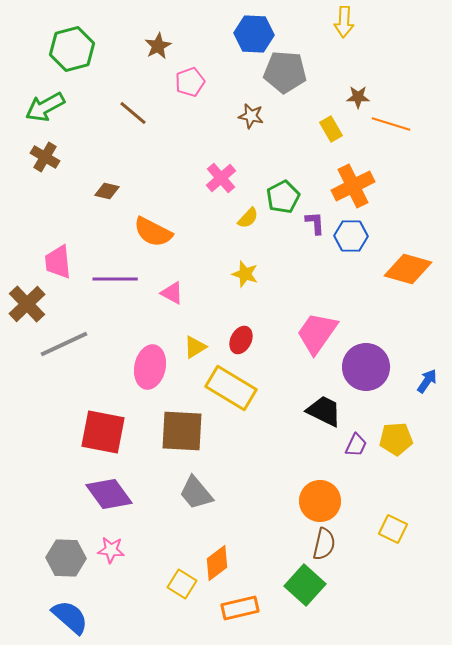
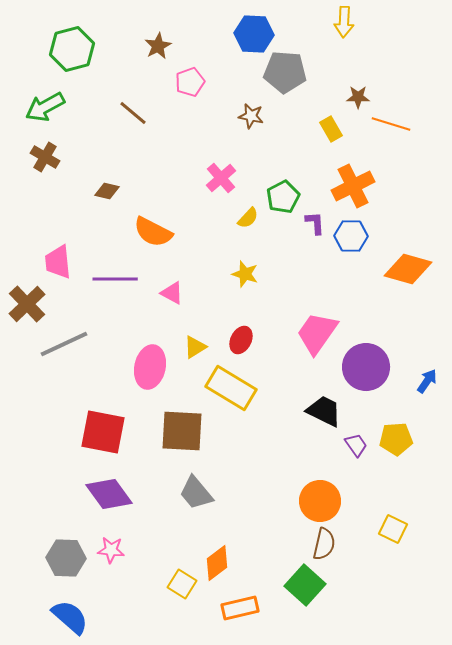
purple trapezoid at (356, 445): rotated 60 degrees counterclockwise
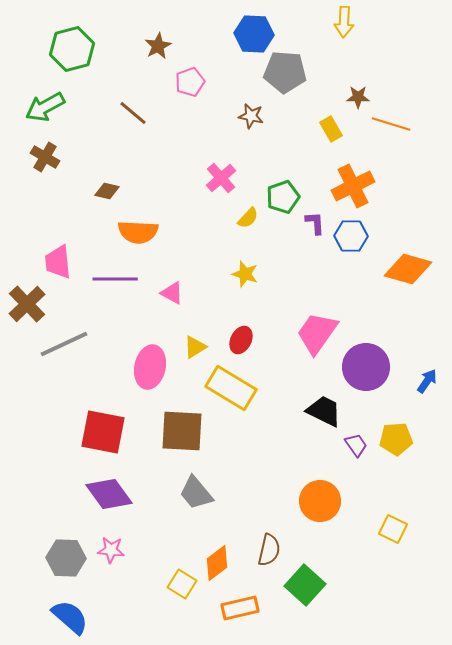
green pentagon at (283, 197): rotated 8 degrees clockwise
orange semicircle at (153, 232): moved 15 px left; rotated 24 degrees counterclockwise
brown semicircle at (324, 544): moved 55 px left, 6 px down
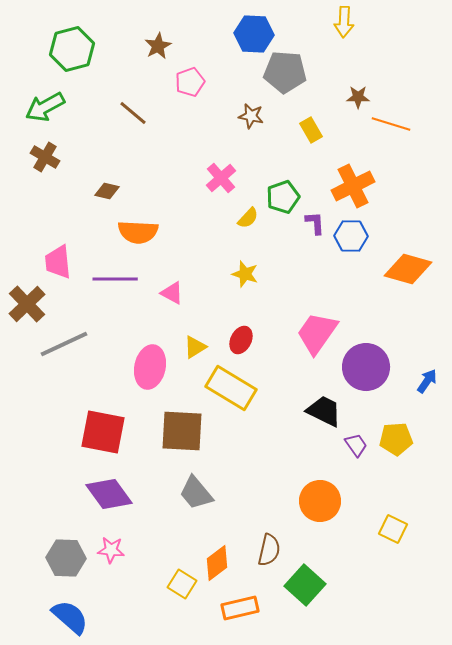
yellow rectangle at (331, 129): moved 20 px left, 1 px down
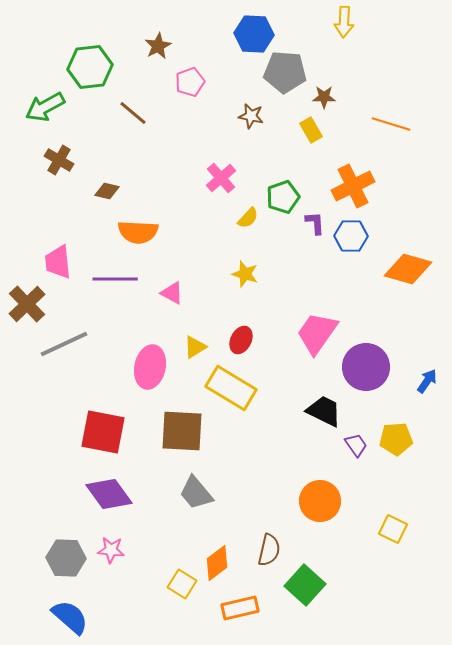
green hexagon at (72, 49): moved 18 px right, 18 px down; rotated 9 degrees clockwise
brown star at (358, 97): moved 34 px left
brown cross at (45, 157): moved 14 px right, 3 px down
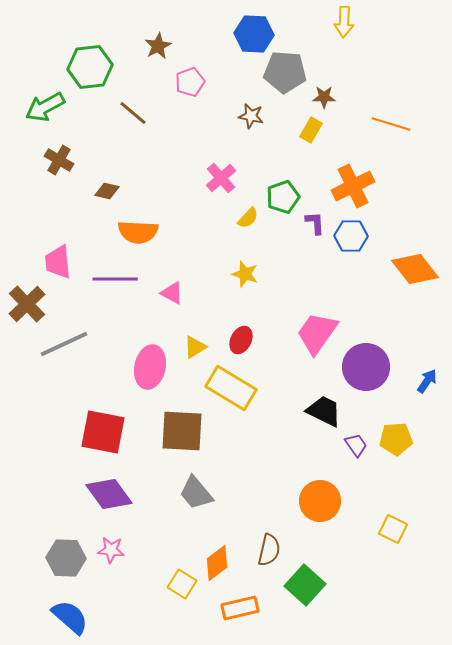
yellow rectangle at (311, 130): rotated 60 degrees clockwise
orange diamond at (408, 269): moved 7 px right; rotated 36 degrees clockwise
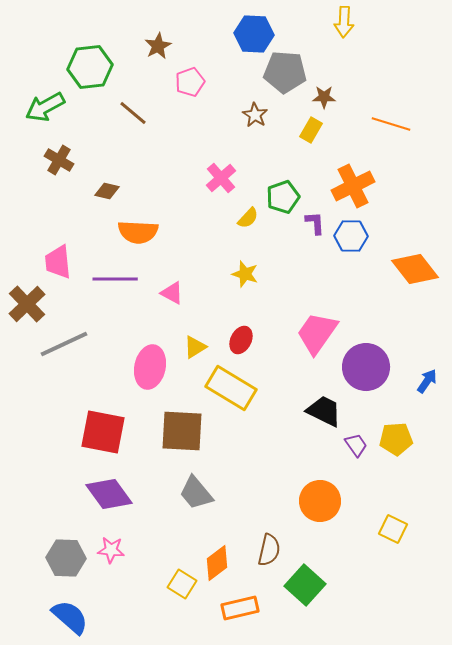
brown star at (251, 116): moved 4 px right, 1 px up; rotated 20 degrees clockwise
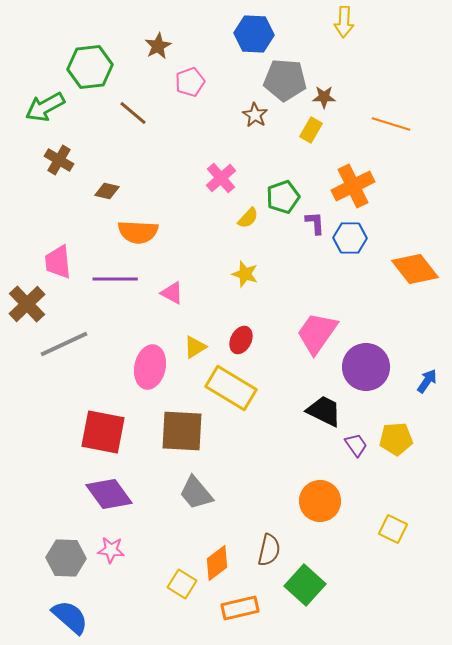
gray pentagon at (285, 72): moved 8 px down
blue hexagon at (351, 236): moved 1 px left, 2 px down
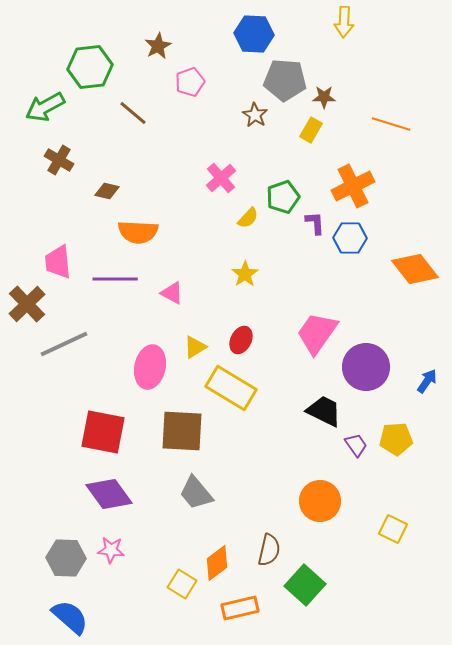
yellow star at (245, 274): rotated 20 degrees clockwise
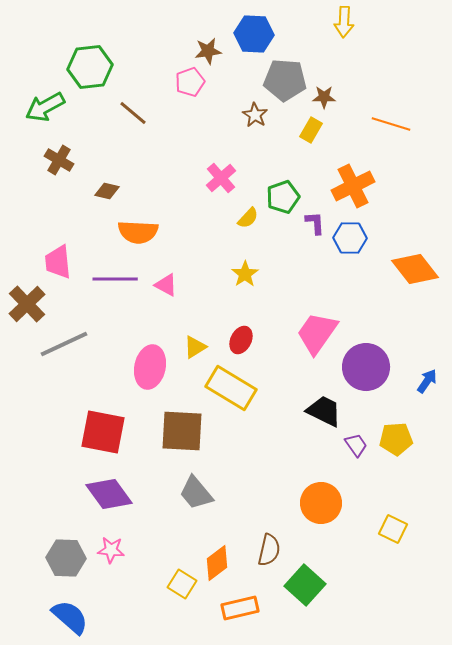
brown star at (158, 46): moved 50 px right, 5 px down; rotated 20 degrees clockwise
pink triangle at (172, 293): moved 6 px left, 8 px up
orange circle at (320, 501): moved 1 px right, 2 px down
